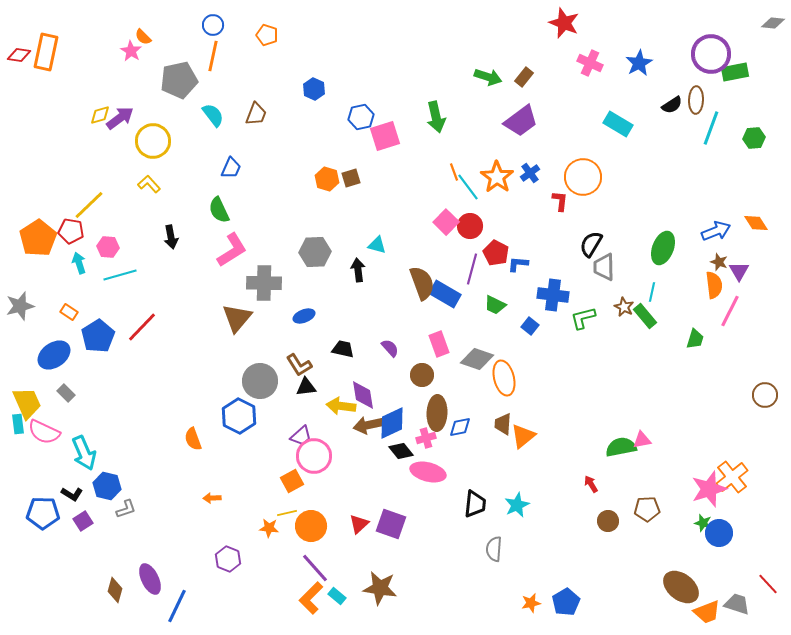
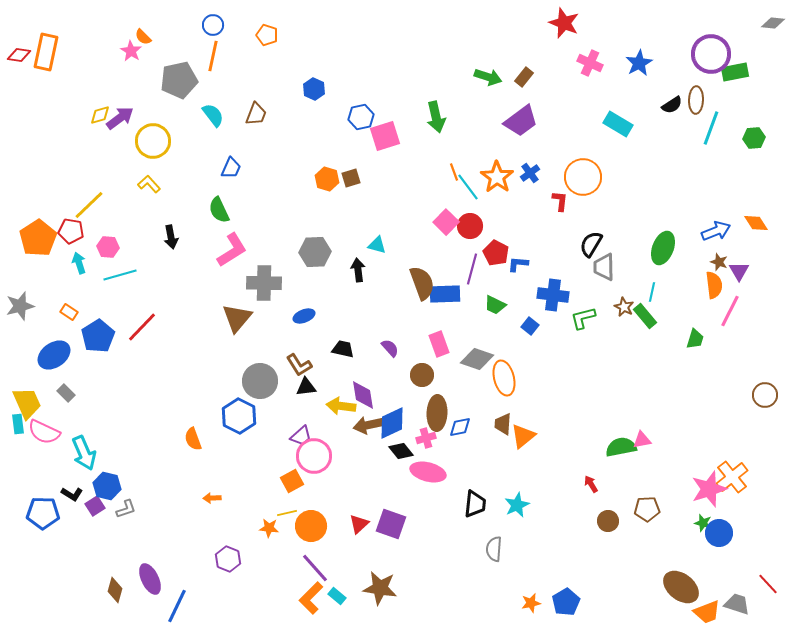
blue rectangle at (445, 294): rotated 32 degrees counterclockwise
purple square at (83, 521): moved 12 px right, 15 px up
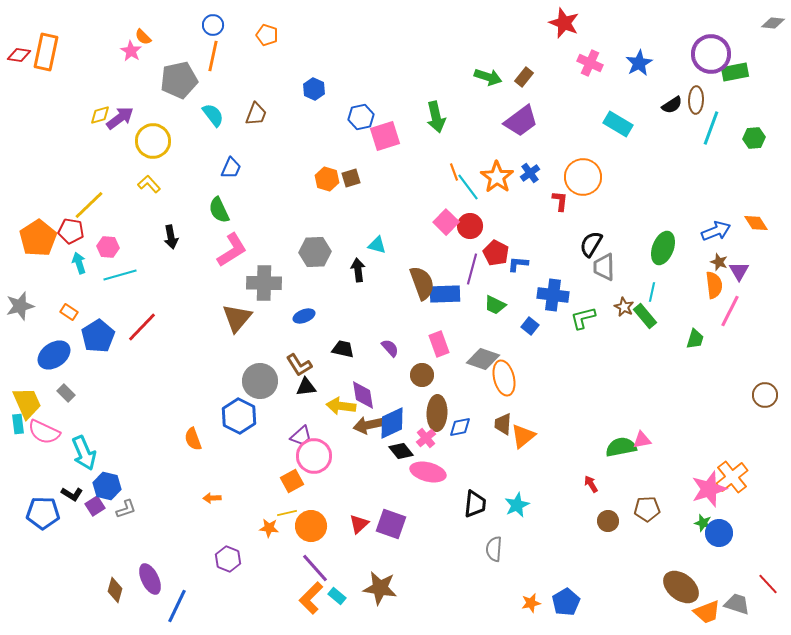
gray diamond at (477, 359): moved 6 px right
pink cross at (426, 438): rotated 24 degrees counterclockwise
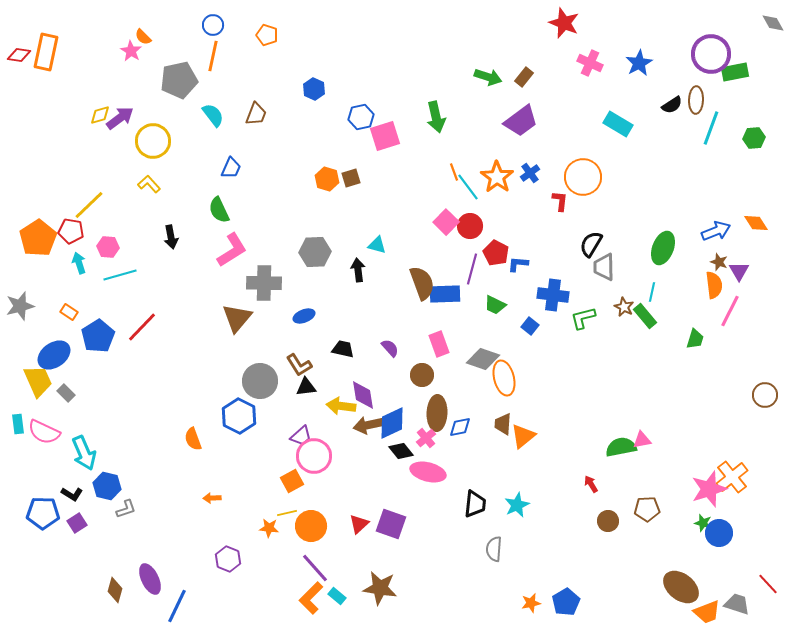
gray diamond at (773, 23): rotated 55 degrees clockwise
yellow trapezoid at (27, 403): moved 11 px right, 22 px up
purple square at (95, 506): moved 18 px left, 17 px down
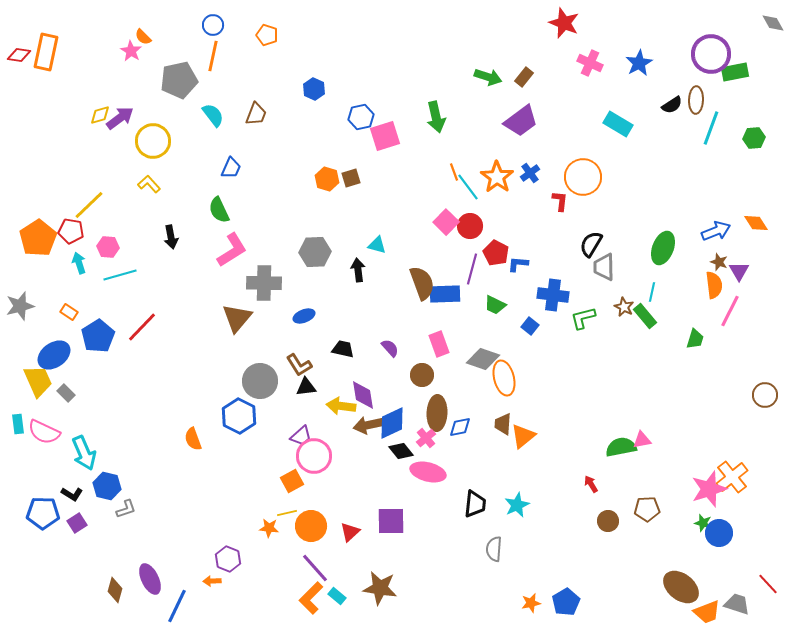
orange arrow at (212, 498): moved 83 px down
red triangle at (359, 524): moved 9 px left, 8 px down
purple square at (391, 524): moved 3 px up; rotated 20 degrees counterclockwise
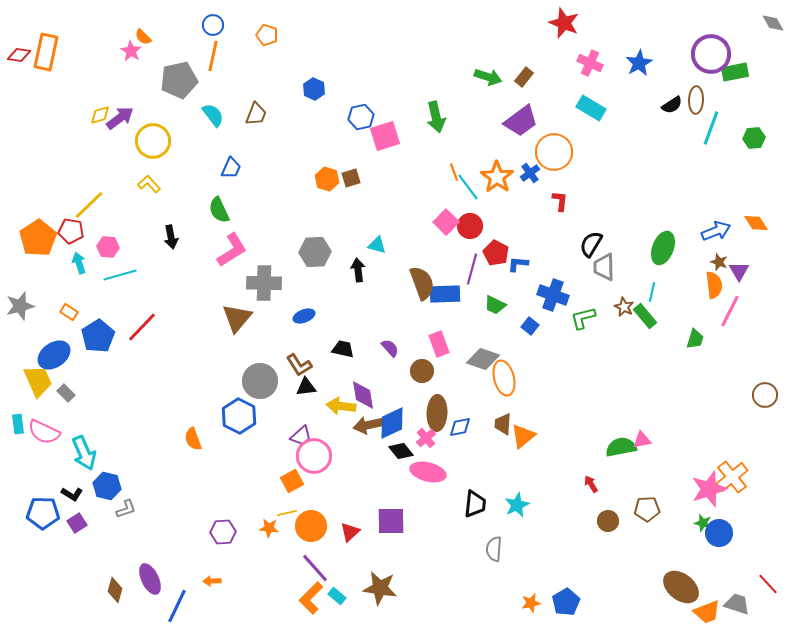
cyan rectangle at (618, 124): moved 27 px left, 16 px up
orange circle at (583, 177): moved 29 px left, 25 px up
blue cross at (553, 295): rotated 12 degrees clockwise
brown circle at (422, 375): moved 4 px up
purple hexagon at (228, 559): moved 5 px left, 27 px up; rotated 25 degrees counterclockwise
